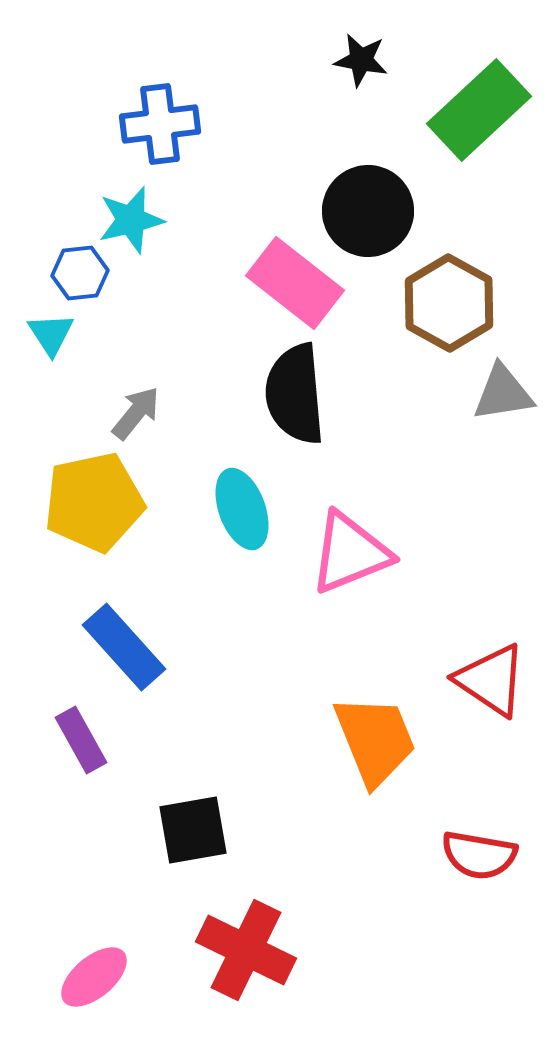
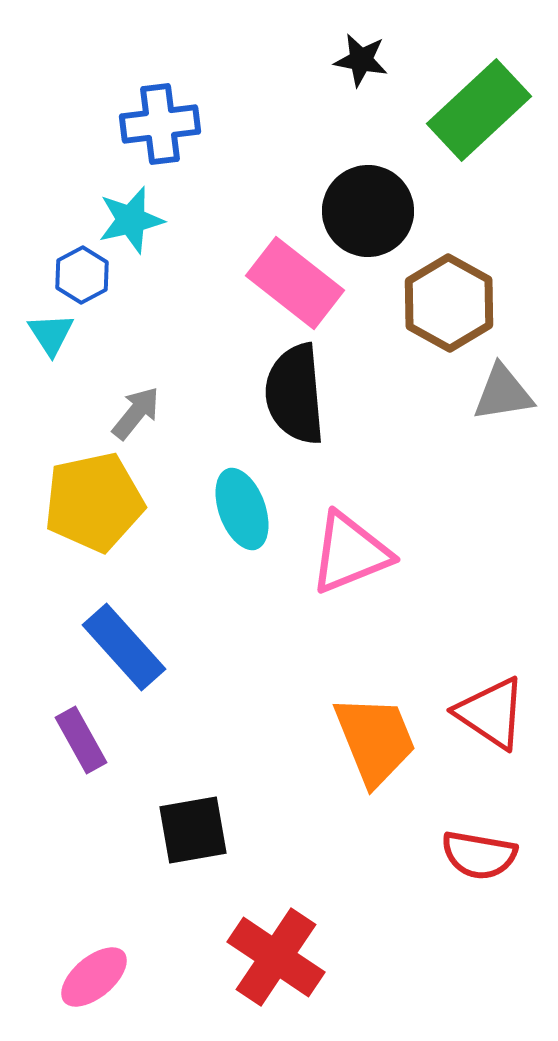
blue hexagon: moved 2 px right, 2 px down; rotated 22 degrees counterclockwise
red triangle: moved 33 px down
red cross: moved 30 px right, 7 px down; rotated 8 degrees clockwise
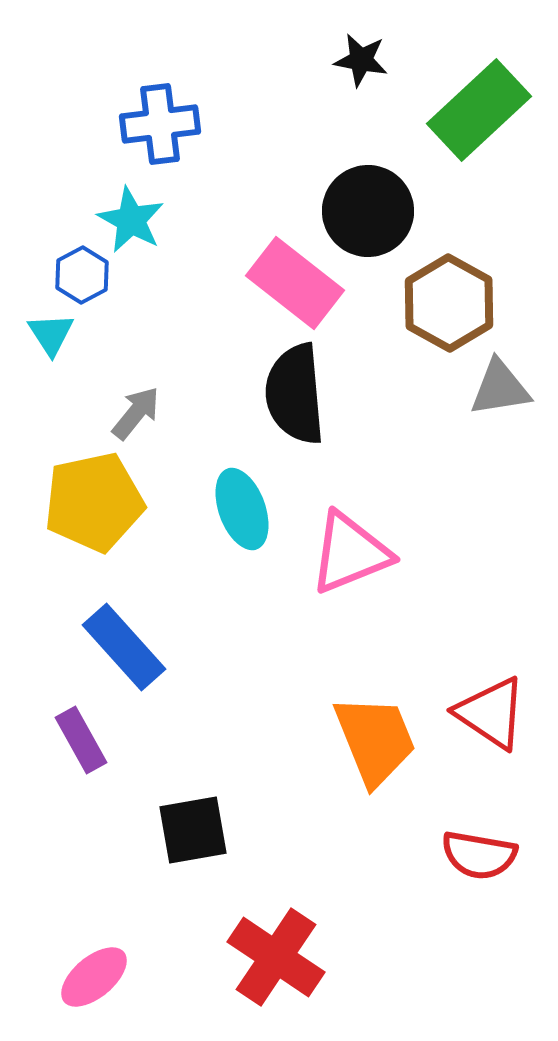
cyan star: rotated 30 degrees counterclockwise
gray triangle: moved 3 px left, 5 px up
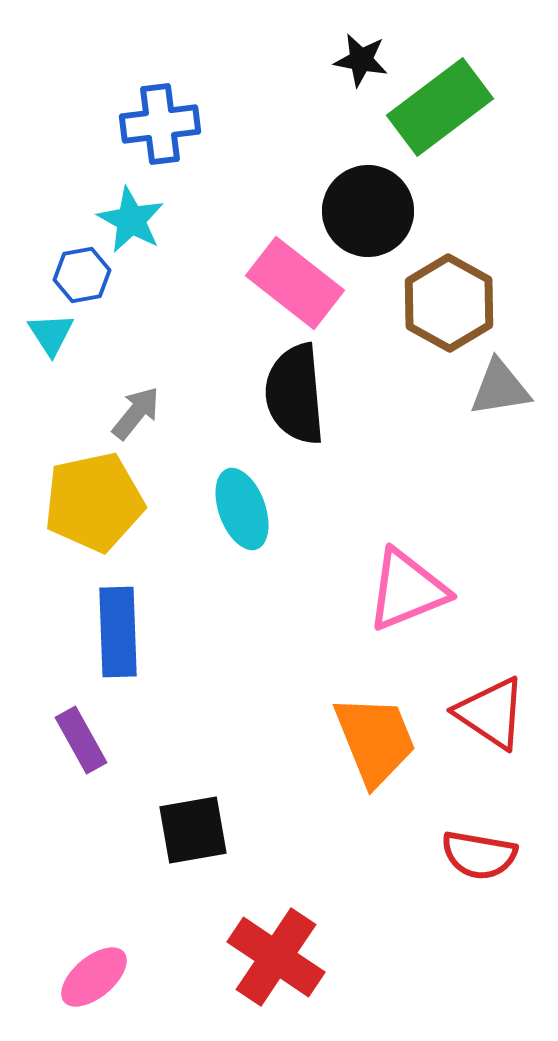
green rectangle: moved 39 px left, 3 px up; rotated 6 degrees clockwise
blue hexagon: rotated 18 degrees clockwise
pink triangle: moved 57 px right, 37 px down
blue rectangle: moved 6 px left, 15 px up; rotated 40 degrees clockwise
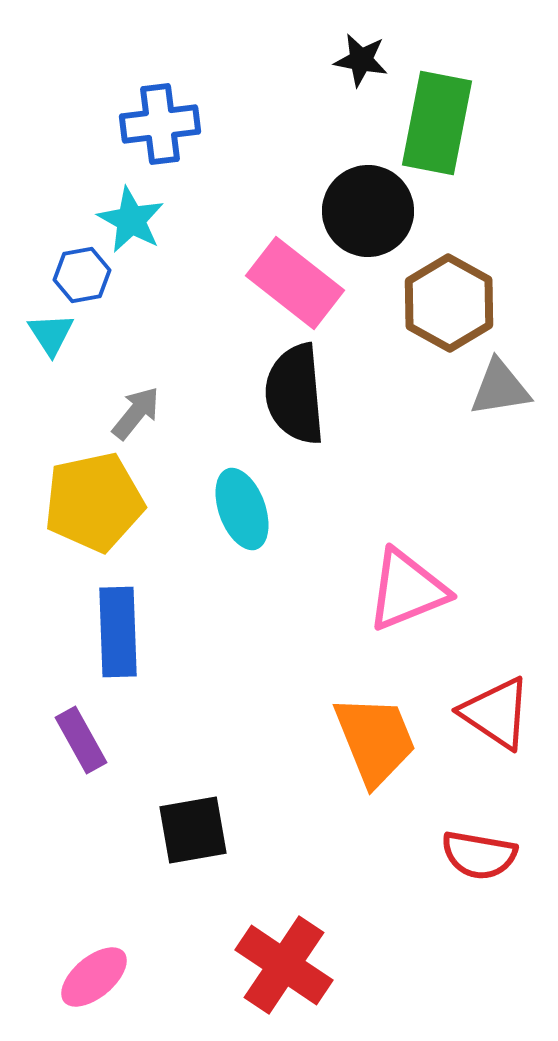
green rectangle: moved 3 px left, 16 px down; rotated 42 degrees counterclockwise
red triangle: moved 5 px right
red cross: moved 8 px right, 8 px down
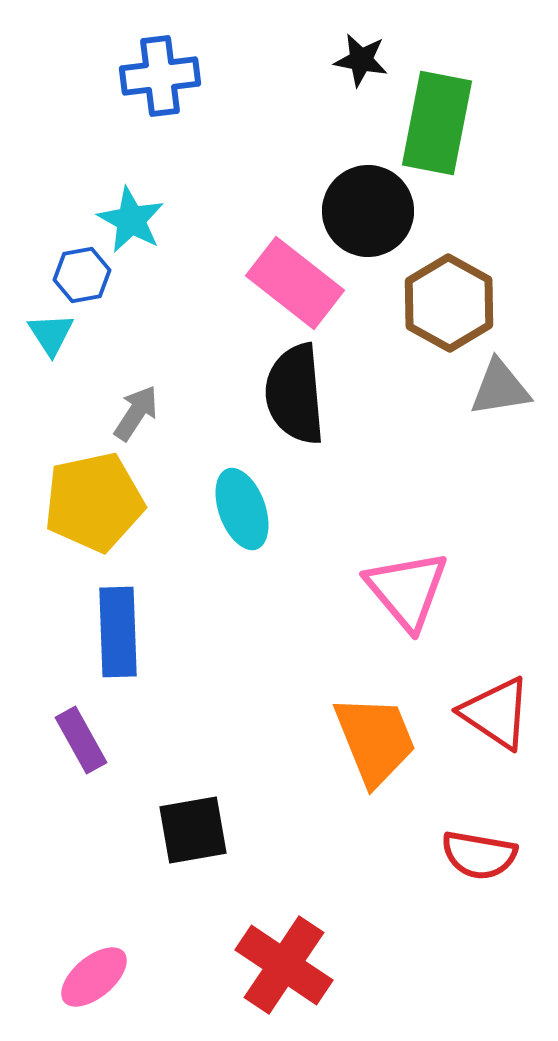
blue cross: moved 48 px up
gray arrow: rotated 6 degrees counterclockwise
pink triangle: rotated 48 degrees counterclockwise
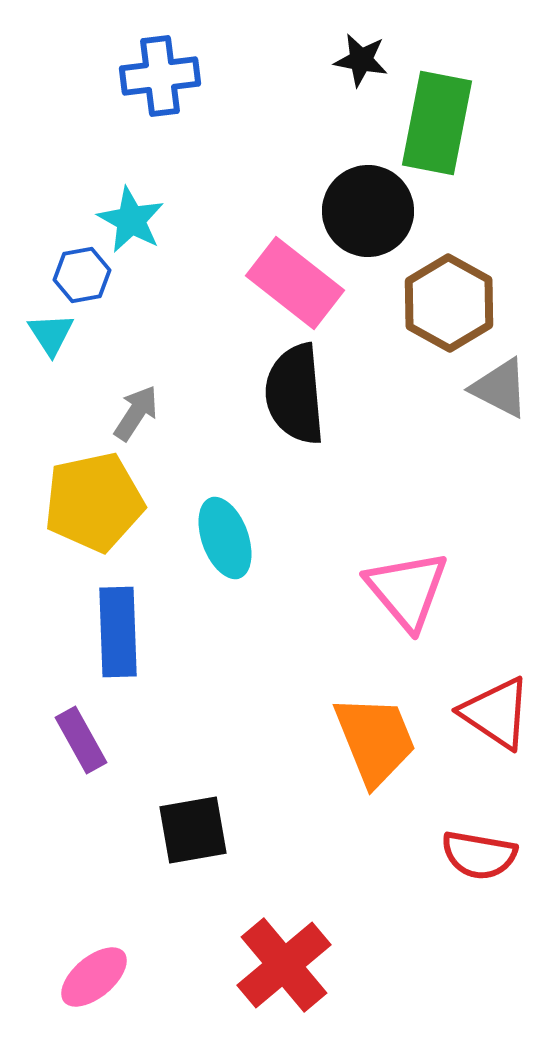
gray triangle: rotated 36 degrees clockwise
cyan ellipse: moved 17 px left, 29 px down
red cross: rotated 16 degrees clockwise
